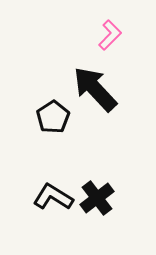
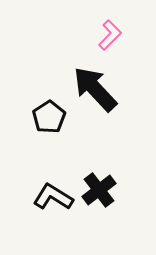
black pentagon: moved 4 px left
black cross: moved 2 px right, 8 px up
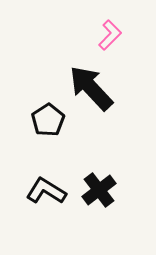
black arrow: moved 4 px left, 1 px up
black pentagon: moved 1 px left, 3 px down
black L-shape: moved 7 px left, 6 px up
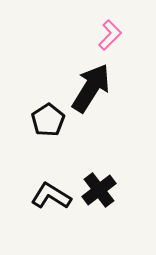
black arrow: rotated 75 degrees clockwise
black L-shape: moved 5 px right, 5 px down
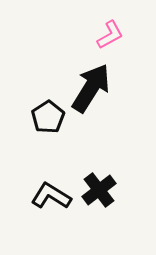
pink L-shape: rotated 16 degrees clockwise
black pentagon: moved 3 px up
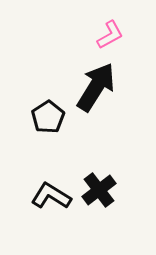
black arrow: moved 5 px right, 1 px up
